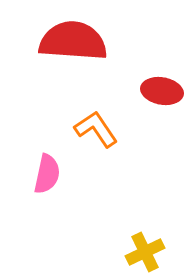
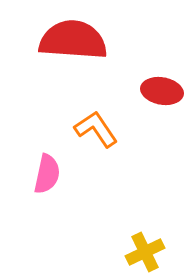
red semicircle: moved 1 px up
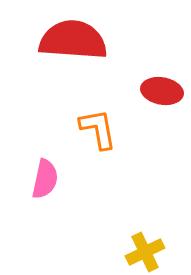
orange L-shape: moved 2 px right; rotated 24 degrees clockwise
pink semicircle: moved 2 px left, 5 px down
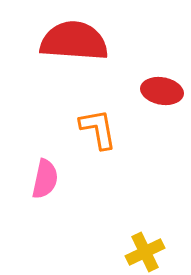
red semicircle: moved 1 px right, 1 px down
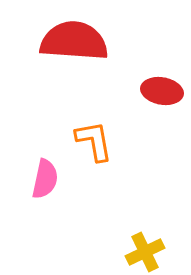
orange L-shape: moved 4 px left, 12 px down
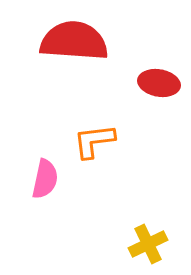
red ellipse: moved 3 px left, 8 px up
orange L-shape: rotated 87 degrees counterclockwise
yellow cross: moved 3 px right, 8 px up
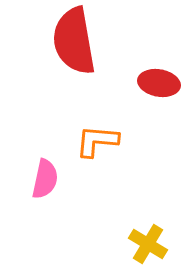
red semicircle: rotated 104 degrees counterclockwise
orange L-shape: moved 3 px right; rotated 12 degrees clockwise
yellow cross: rotated 33 degrees counterclockwise
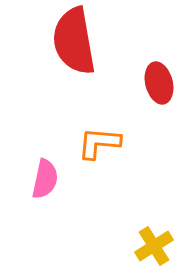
red ellipse: rotated 66 degrees clockwise
orange L-shape: moved 2 px right, 2 px down
yellow cross: moved 6 px right, 2 px down; rotated 27 degrees clockwise
